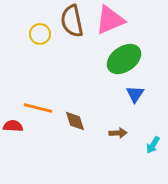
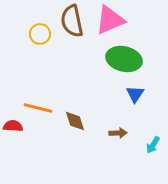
green ellipse: rotated 48 degrees clockwise
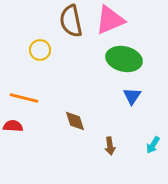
brown semicircle: moved 1 px left
yellow circle: moved 16 px down
blue triangle: moved 3 px left, 2 px down
orange line: moved 14 px left, 10 px up
brown arrow: moved 8 px left, 13 px down; rotated 84 degrees clockwise
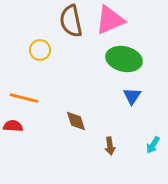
brown diamond: moved 1 px right
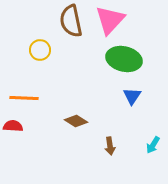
pink triangle: rotated 24 degrees counterclockwise
orange line: rotated 12 degrees counterclockwise
brown diamond: rotated 40 degrees counterclockwise
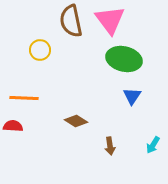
pink triangle: rotated 20 degrees counterclockwise
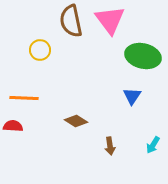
green ellipse: moved 19 px right, 3 px up
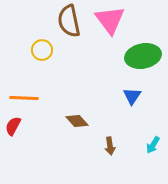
brown semicircle: moved 2 px left
yellow circle: moved 2 px right
green ellipse: rotated 24 degrees counterclockwise
brown diamond: moved 1 px right; rotated 15 degrees clockwise
red semicircle: rotated 66 degrees counterclockwise
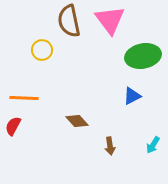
blue triangle: rotated 30 degrees clockwise
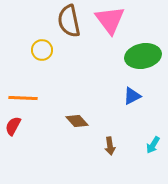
orange line: moved 1 px left
